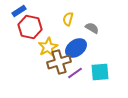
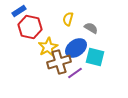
gray semicircle: moved 1 px left
cyan square: moved 5 px left, 15 px up; rotated 18 degrees clockwise
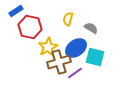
blue rectangle: moved 3 px left
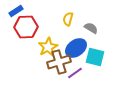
red hexagon: moved 4 px left; rotated 15 degrees counterclockwise
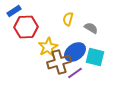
blue rectangle: moved 2 px left
blue ellipse: moved 1 px left, 4 px down
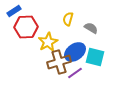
yellow star: moved 5 px up
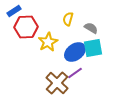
cyan square: moved 2 px left, 9 px up; rotated 24 degrees counterclockwise
brown cross: moved 2 px left, 21 px down; rotated 30 degrees counterclockwise
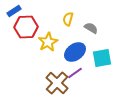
cyan square: moved 9 px right, 10 px down
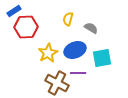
yellow star: moved 11 px down
blue ellipse: moved 2 px up; rotated 15 degrees clockwise
purple line: moved 3 px right; rotated 35 degrees clockwise
brown cross: rotated 15 degrees counterclockwise
